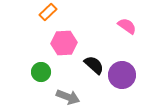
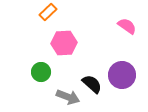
black semicircle: moved 2 px left, 19 px down
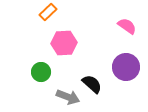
purple circle: moved 4 px right, 8 px up
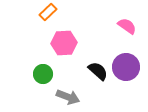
green circle: moved 2 px right, 2 px down
black semicircle: moved 6 px right, 13 px up
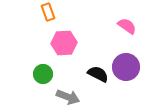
orange rectangle: rotated 66 degrees counterclockwise
black semicircle: moved 3 px down; rotated 15 degrees counterclockwise
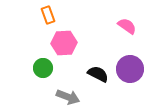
orange rectangle: moved 3 px down
purple circle: moved 4 px right, 2 px down
green circle: moved 6 px up
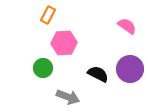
orange rectangle: rotated 48 degrees clockwise
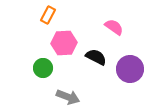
pink semicircle: moved 13 px left, 1 px down
black semicircle: moved 2 px left, 17 px up
